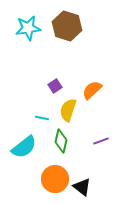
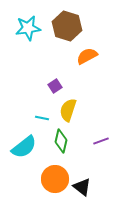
orange semicircle: moved 5 px left, 34 px up; rotated 15 degrees clockwise
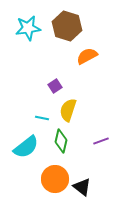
cyan semicircle: moved 2 px right
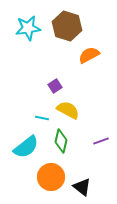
orange semicircle: moved 2 px right, 1 px up
yellow semicircle: rotated 100 degrees clockwise
orange circle: moved 4 px left, 2 px up
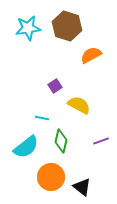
orange semicircle: moved 2 px right
yellow semicircle: moved 11 px right, 5 px up
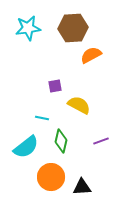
brown hexagon: moved 6 px right, 2 px down; rotated 20 degrees counterclockwise
purple square: rotated 24 degrees clockwise
black triangle: rotated 42 degrees counterclockwise
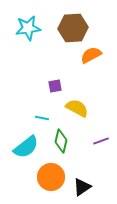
yellow semicircle: moved 2 px left, 3 px down
black triangle: rotated 30 degrees counterclockwise
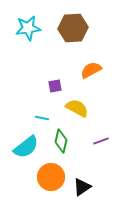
orange semicircle: moved 15 px down
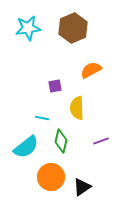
brown hexagon: rotated 20 degrees counterclockwise
yellow semicircle: rotated 120 degrees counterclockwise
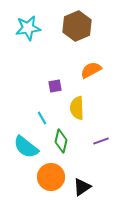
brown hexagon: moved 4 px right, 2 px up
cyan line: rotated 48 degrees clockwise
cyan semicircle: rotated 76 degrees clockwise
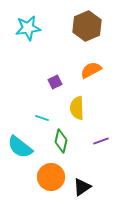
brown hexagon: moved 10 px right
purple square: moved 4 px up; rotated 16 degrees counterclockwise
cyan line: rotated 40 degrees counterclockwise
cyan semicircle: moved 6 px left
